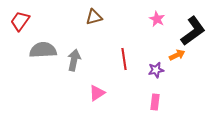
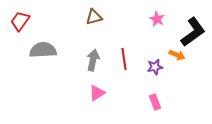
black L-shape: moved 1 px down
orange arrow: rotated 49 degrees clockwise
gray arrow: moved 19 px right
purple star: moved 1 px left, 3 px up
pink rectangle: rotated 28 degrees counterclockwise
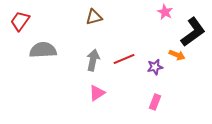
pink star: moved 8 px right, 7 px up
red line: rotated 75 degrees clockwise
pink rectangle: rotated 42 degrees clockwise
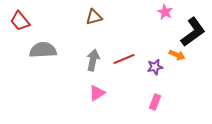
red trapezoid: rotated 75 degrees counterclockwise
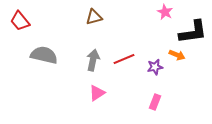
black L-shape: rotated 28 degrees clockwise
gray semicircle: moved 1 px right, 5 px down; rotated 16 degrees clockwise
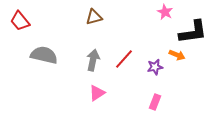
red line: rotated 25 degrees counterclockwise
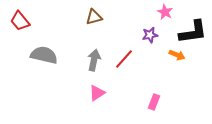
gray arrow: moved 1 px right
purple star: moved 5 px left, 32 px up
pink rectangle: moved 1 px left
